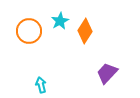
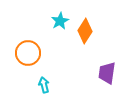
orange circle: moved 1 px left, 22 px down
purple trapezoid: rotated 35 degrees counterclockwise
cyan arrow: moved 3 px right
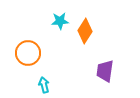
cyan star: rotated 24 degrees clockwise
purple trapezoid: moved 2 px left, 2 px up
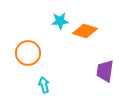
orange diamond: rotated 75 degrees clockwise
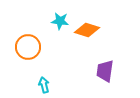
cyan star: rotated 12 degrees clockwise
orange diamond: moved 2 px right, 1 px up
orange circle: moved 6 px up
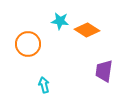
orange diamond: rotated 15 degrees clockwise
orange circle: moved 3 px up
purple trapezoid: moved 1 px left
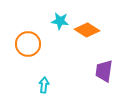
cyan arrow: rotated 21 degrees clockwise
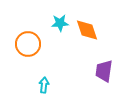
cyan star: moved 2 px down; rotated 12 degrees counterclockwise
orange diamond: rotated 40 degrees clockwise
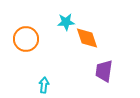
cyan star: moved 6 px right, 1 px up
orange diamond: moved 8 px down
orange circle: moved 2 px left, 5 px up
